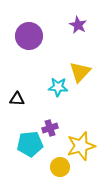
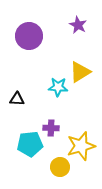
yellow triangle: rotated 15 degrees clockwise
purple cross: moved 1 px right; rotated 21 degrees clockwise
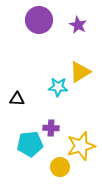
purple circle: moved 10 px right, 16 px up
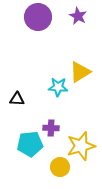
purple circle: moved 1 px left, 3 px up
purple star: moved 9 px up
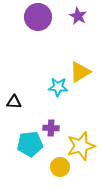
black triangle: moved 3 px left, 3 px down
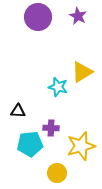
yellow triangle: moved 2 px right
cyan star: rotated 12 degrees clockwise
black triangle: moved 4 px right, 9 px down
yellow circle: moved 3 px left, 6 px down
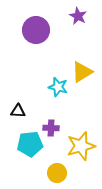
purple circle: moved 2 px left, 13 px down
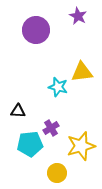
yellow triangle: rotated 25 degrees clockwise
purple cross: rotated 35 degrees counterclockwise
